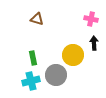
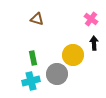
pink cross: rotated 24 degrees clockwise
gray circle: moved 1 px right, 1 px up
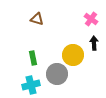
cyan cross: moved 4 px down
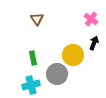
brown triangle: rotated 40 degrees clockwise
black arrow: rotated 24 degrees clockwise
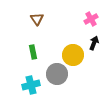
pink cross: rotated 24 degrees clockwise
green rectangle: moved 6 px up
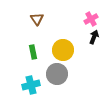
black arrow: moved 6 px up
yellow circle: moved 10 px left, 5 px up
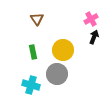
cyan cross: rotated 30 degrees clockwise
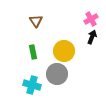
brown triangle: moved 1 px left, 2 px down
black arrow: moved 2 px left
yellow circle: moved 1 px right, 1 px down
cyan cross: moved 1 px right
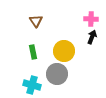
pink cross: rotated 32 degrees clockwise
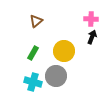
brown triangle: rotated 24 degrees clockwise
green rectangle: moved 1 px down; rotated 40 degrees clockwise
gray circle: moved 1 px left, 2 px down
cyan cross: moved 1 px right, 3 px up
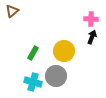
brown triangle: moved 24 px left, 10 px up
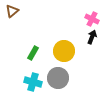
pink cross: moved 1 px right; rotated 24 degrees clockwise
gray circle: moved 2 px right, 2 px down
